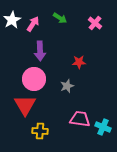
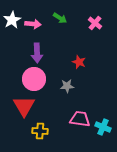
pink arrow: rotated 63 degrees clockwise
purple arrow: moved 3 px left, 2 px down
red star: rotated 24 degrees clockwise
gray star: rotated 16 degrees clockwise
red triangle: moved 1 px left, 1 px down
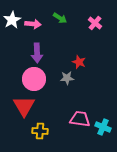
gray star: moved 8 px up
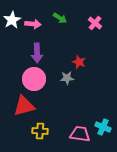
red triangle: rotated 45 degrees clockwise
pink trapezoid: moved 15 px down
